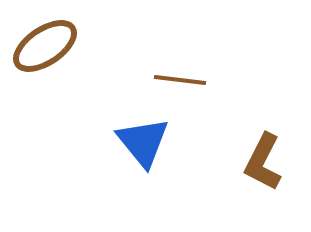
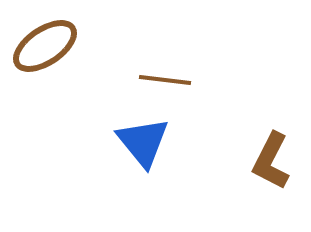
brown line: moved 15 px left
brown L-shape: moved 8 px right, 1 px up
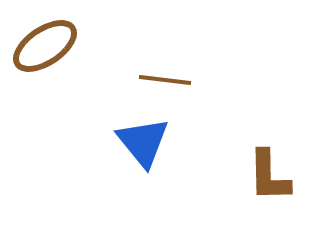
brown L-shape: moved 2 px left, 15 px down; rotated 28 degrees counterclockwise
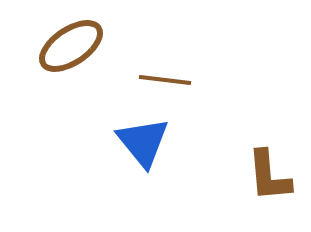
brown ellipse: moved 26 px right
brown L-shape: rotated 4 degrees counterclockwise
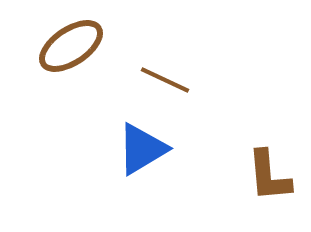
brown line: rotated 18 degrees clockwise
blue triangle: moved 1 px left, 7 px down; rotated 38 degrees clockwise
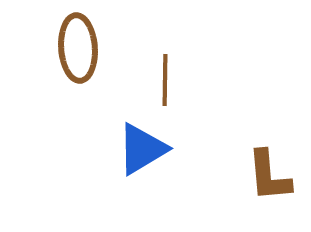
brown ellipse: moved 7 px right, 2 px down; rotated 60 degrees counterclockwise
brown line: rotated 66 degrees clockwise
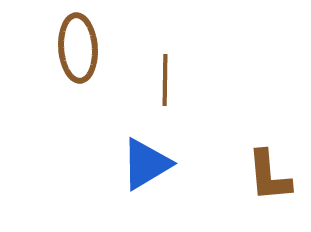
blue triangle: moved 4 px right, 15 px down
